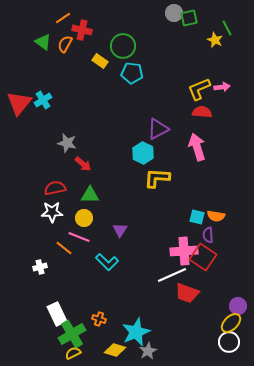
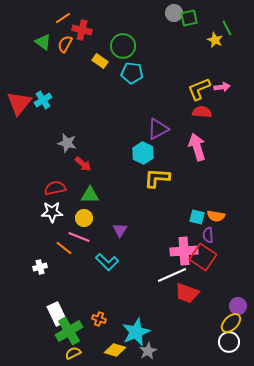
green cross at (72, 334): moved 3 px left, 3 px up
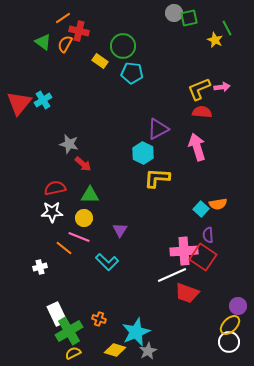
red cross at (82, 30): moved 3 px left, 1 px down
gray star at (67, 143): moved 2 px right, 1 px down
orange semicircle at (216, 216): moved 2 px right, 12 px up; rotated 18 degrees counterclockwise
cyan square at (197, 217): moved 4 px right, 8 px up; rotated 28 degrees clockwise
yellow ellipse at (231, 323): moved 1 px left, 2 px down
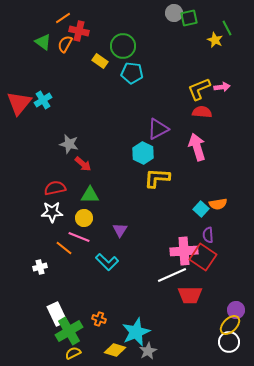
red trapezoid at (187, 293): moved 3 px right, 2 px down; rotated 20 degrees counterclockwise
purple circle at (238, 306): moved 2 px left, 4 px down
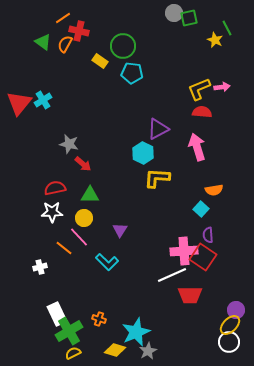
orange semicircle at (218, 204): moved 4 px left, 14 px up
pink line at (79, 237): rotated 25 degrees clockwise
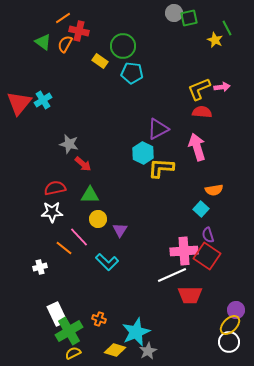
yellow L-shape at (157, 178): moved 4 px right, 10 px up
yellow circle at (84, 218): moved 14 px right, 1 px down
purple semicircle at (208, 235): rotated 14 degrees counterclockwise
red square at (203, 257): moved 4 px right, 1 px up
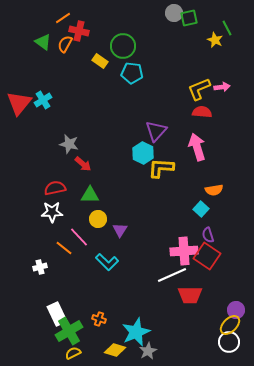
purple triangle at (158, 129): moved 2 px left, 2 px down; rotated 20 degrees counterclockwise
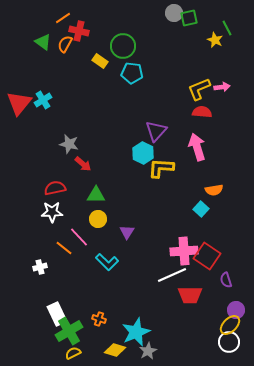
green triangle at (90, 195): moved 6 px right
purple triangle at (120, 230): moved 7 px right, 2 px down
purple semicircle at (208, 235): moved 18 px right, 45 px down
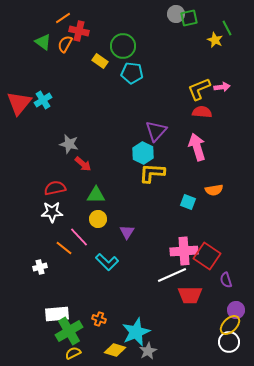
gray circle at (174, 13): moved 2 px right, 1 px down
yellow L-shape at (161, 168): moved 9 px left, 5 px down
cyan square at (201, 209): moved 13 px left, 7 px up; rotated 21 degrees counterclockwise
white rectangle at (57, 314): rotated 70 degrees counterclockwise
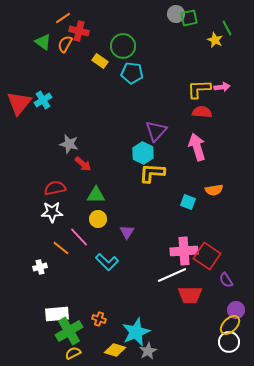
yellow L-shape at (199, 89): rotated 20 degrees clockwise
orange line at (64, 248): moved 3 px left
purple semicircle at (226, 280): rotated 14 degrees counterclockwise
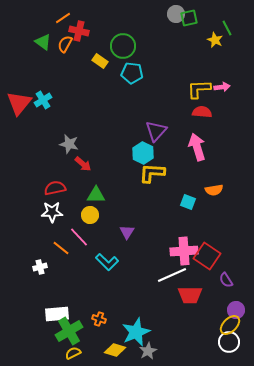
yellow circle at (98, 219): moved 8 px left, 4 px up
